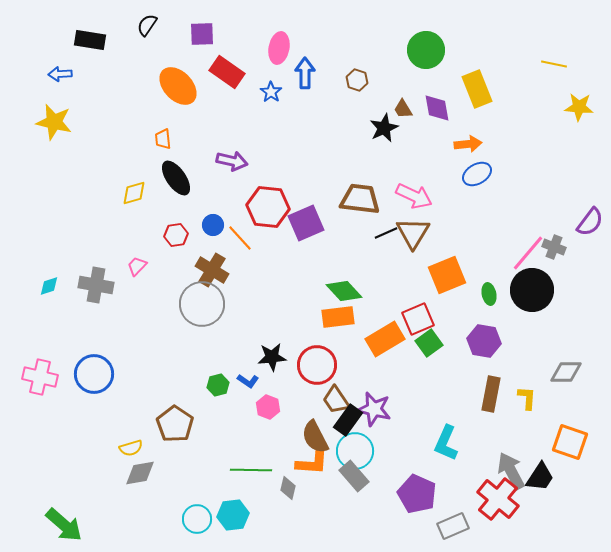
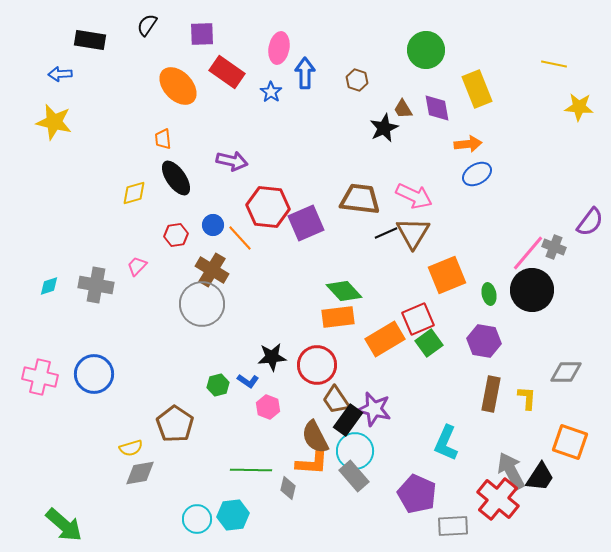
gray rectangle at (453, 526): rotated 20 degrees clockwise
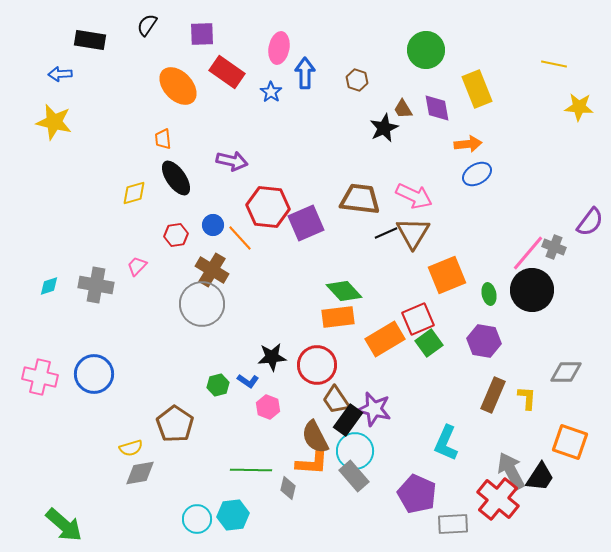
brown rectangle at (491, 394): moved 2 px right, 1 px down; rotated 12 degrees clockwise
gray rectangle at (453, 526): moved 2 px up
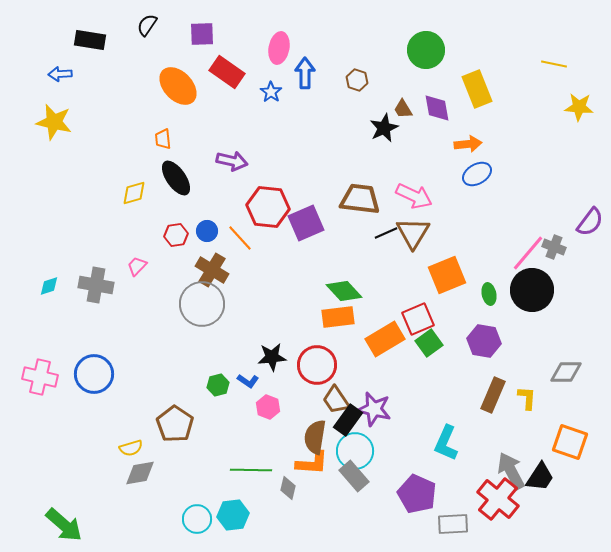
blue circle at (213, 225): moved 6 px left, 6 px down
brown semicircle at (315, 437): rotated 36 degrees clockwise
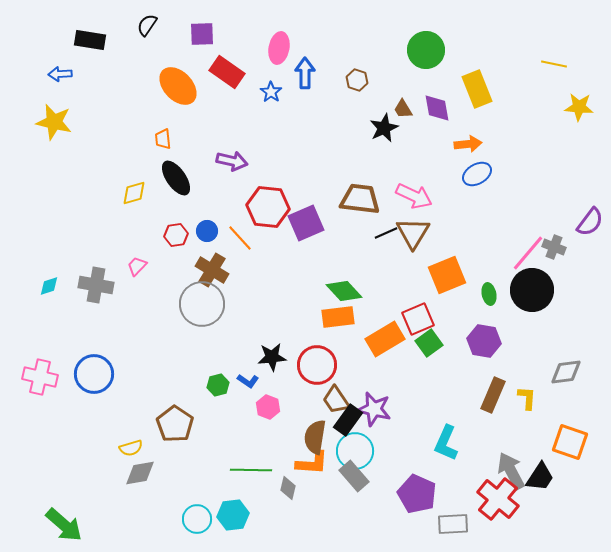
gray diamond at (566, 372): rotated 8 degrees counterclockwise
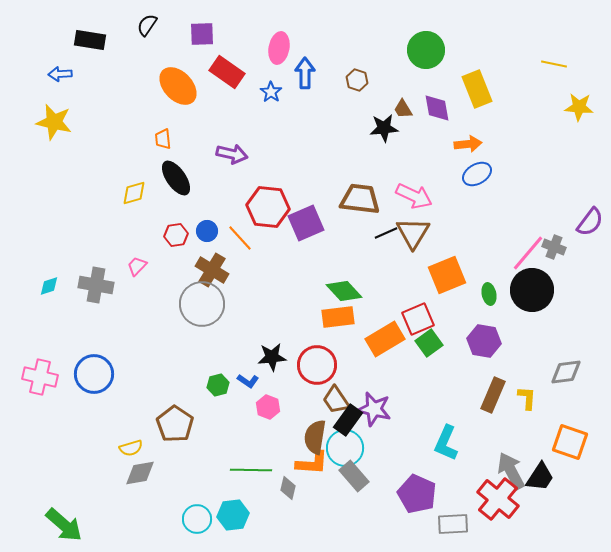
black star at (384, 128): rotated 20 degrees clockwise
purple arrow at (232, 161): moved 7 px up
cyan circle at (355, 451): moved 10 px left, 3 px up
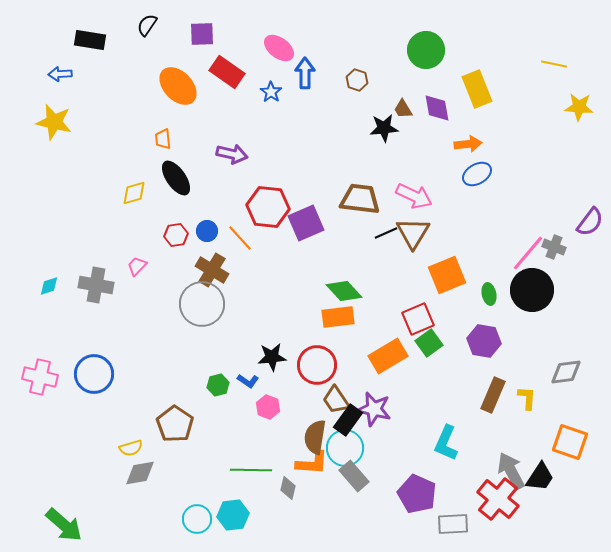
pink ellipse at (279, 48): rotated 64 degrees counterclockwise
orange rectangle at (385, 339): moved 3 px right, 17 px down
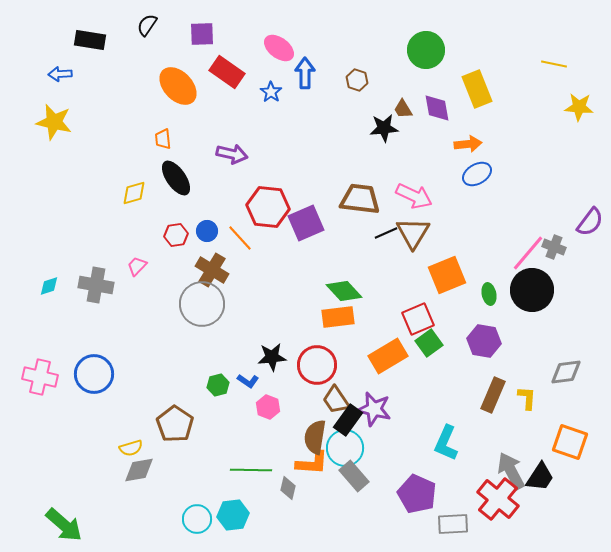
gray diamond at (140, 473): moved 1 px left, 3 px up
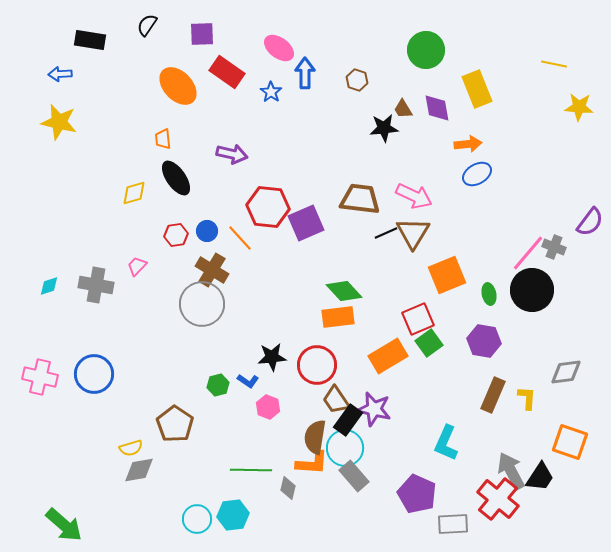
yellow star at (54, 122): moved 5 px right
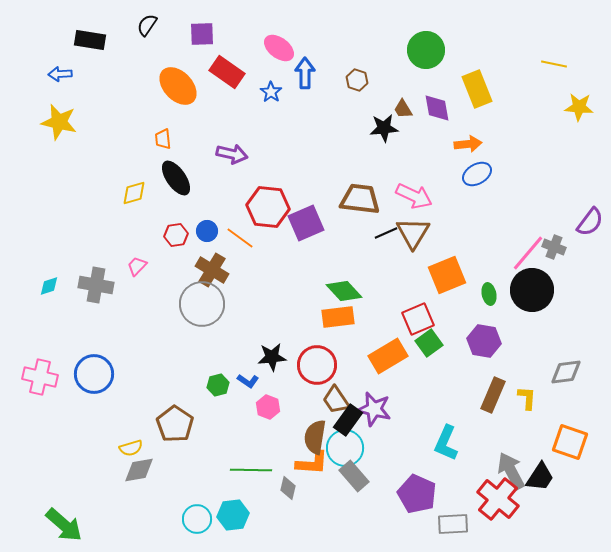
orange line at (240, 238): rotated 12 degrees counterclockwise
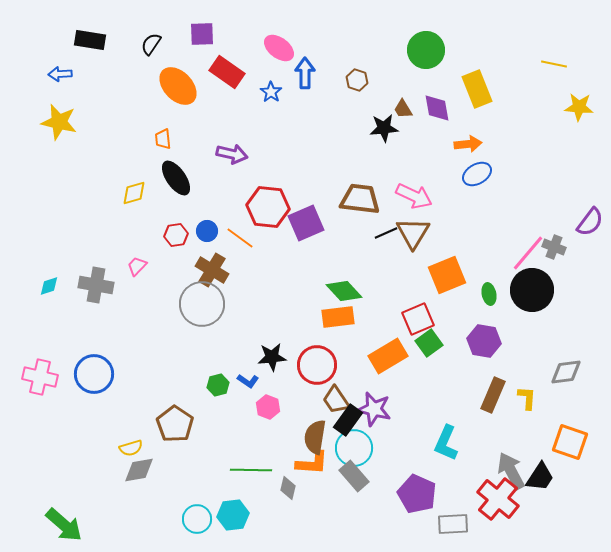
black semicircle at (147, 25): moved 4 px right, 19 px down
cyan circle at (345, 448): moved 9 px right
